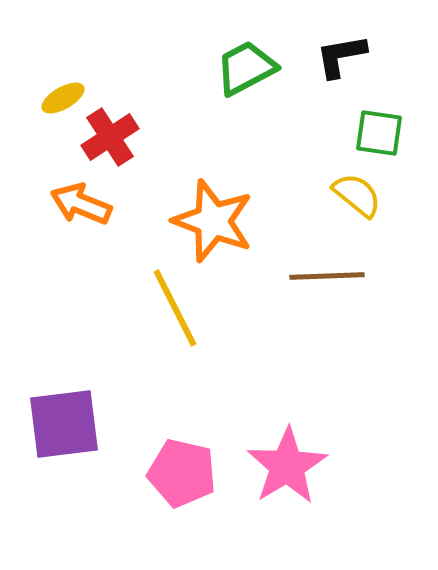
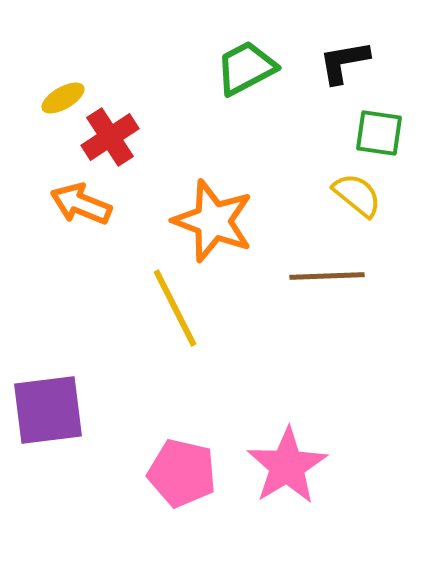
black L-shape: moved 3 px right, 6 px down
purple square: moved 16 px left, 14 px up
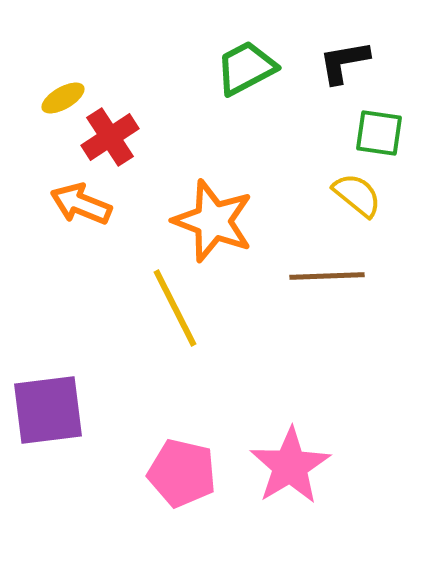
pink star: moved 3 px right
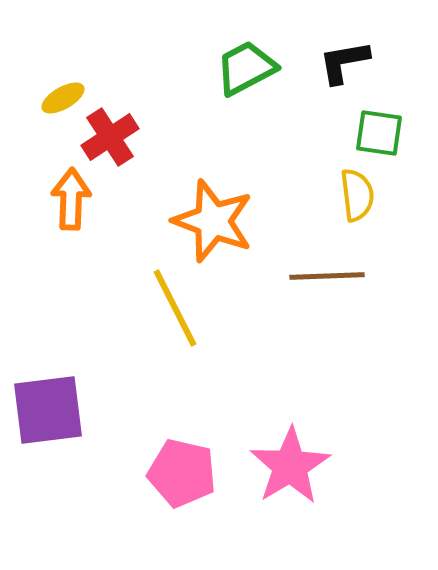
yellow semicircle: rotated 44 degrees clockwise
orange arrow: moved 10 px left, 5 px up; rotated 70 degrees clockwise
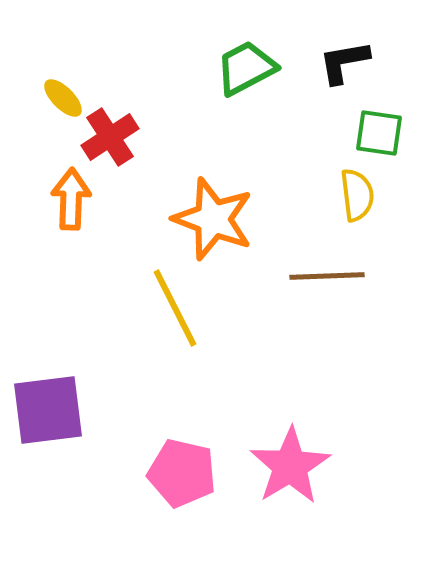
yellow ellipse: rotated 75 degrees clockwise
orange star: moved 2 px up
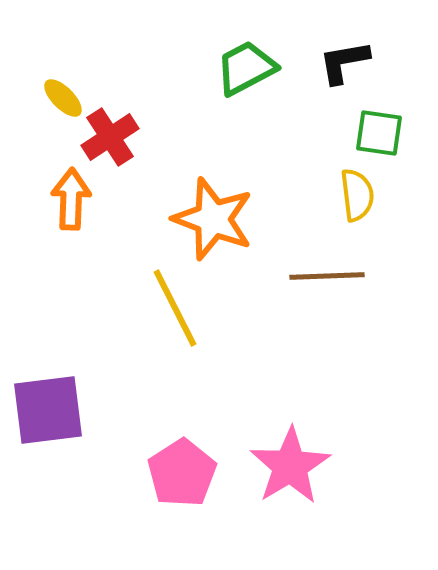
pink pentagon: rotated 26 degrees clockwise
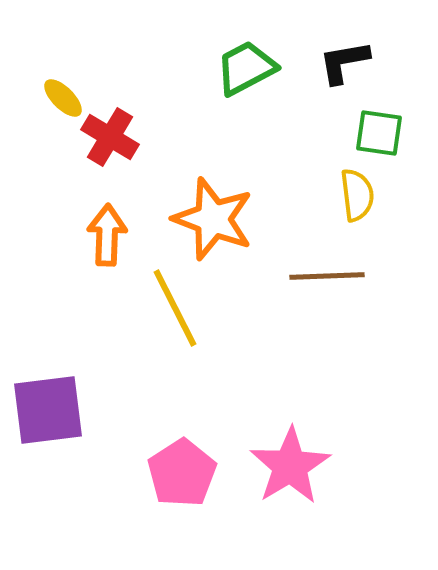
red cross: rotated 26 degrees counterclockwise
orange arrow: moved 36 px right, 36 px down
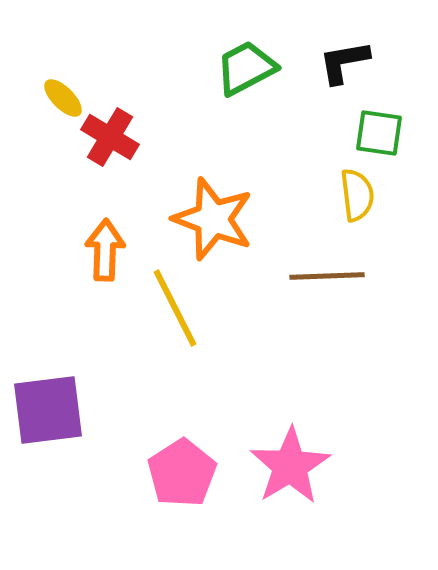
orange arrow: moved 2 px left, 15 px down
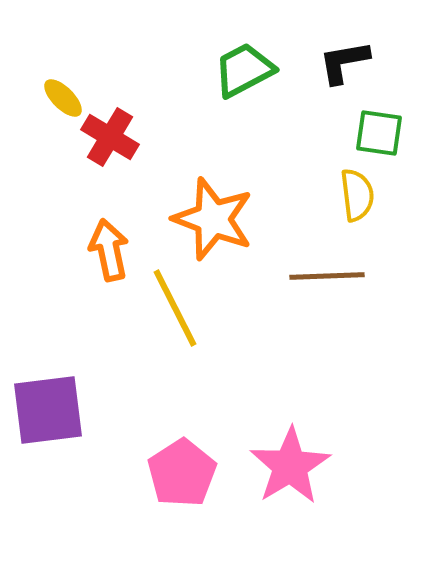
green trapezoid: moved 2 px left, 2 px down
orange arrow: moved 4 px right; rotated 14 degrees counterclockwise
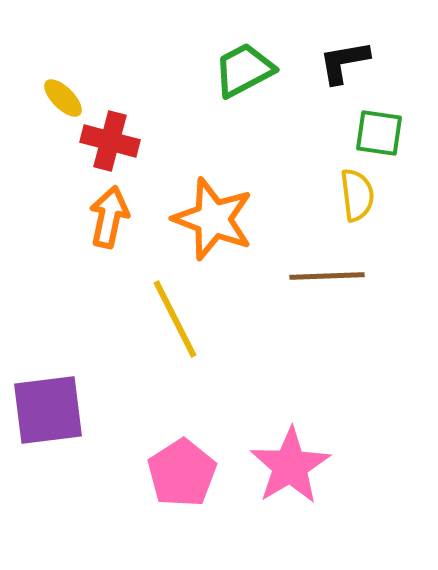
red cross: moved 4 px down; rotated 16 degrees counterclockwise
orange arrow: moved 33 px up; rotated 24 degrees clockwise
yellow line: moved 11 px down
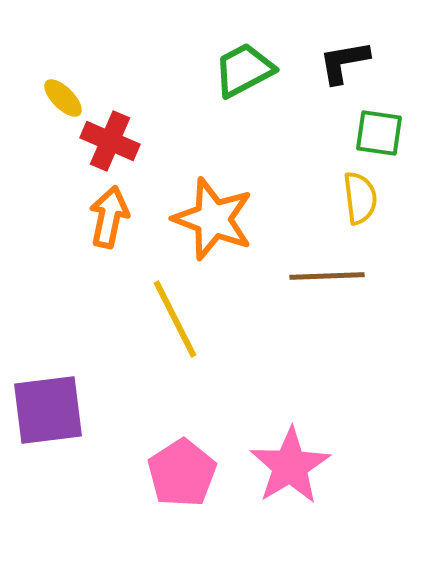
red cross: rotated 8 degrees clockwise
yellow semicircle: moved 3 px right, 3 px down
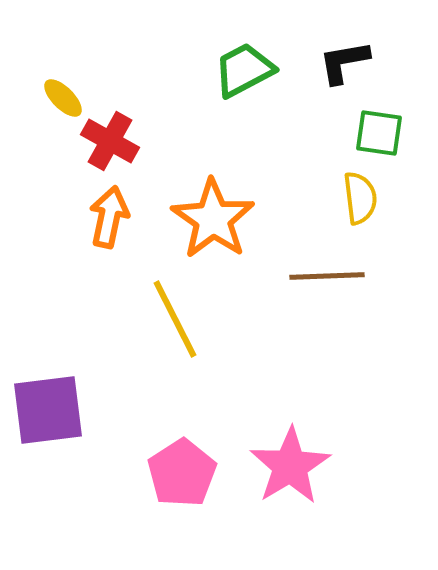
red cross: rotated 6 degrees clockwise
orange star: rotated 14 degrees clockwise
